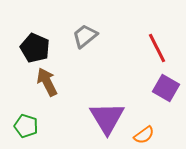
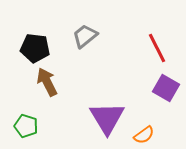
black pentagon: rotated 16 degrees counterclockwise
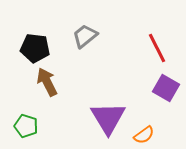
purple triangle: moved 1 px right
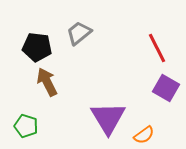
gray trapezoid: moved 6 px left, 3 px up
black pentagon: moved 2 px right, 1 px up
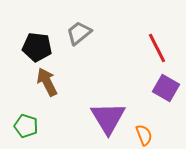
orange semicircle: rotated 75 degrees counterclockwise
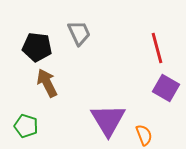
gray trapezoid: rotated 104 degrees clockwise
red line: rotated 12 degrees clockwise
brown arrow: moved 1 px down
purple triangle: moved 2 px down
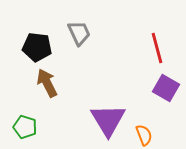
green pentagon: moved 1 px left, 1 px down
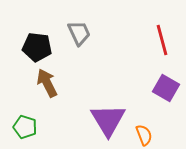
red line: moved 5 px right, 8 px up
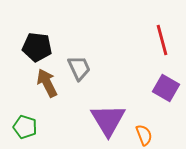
gray trapezoid: moved 35 px down
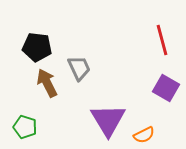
orange semicircle: rotated 85 degrees clockwise
